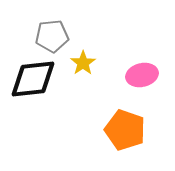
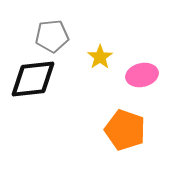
yellow star: moved 17 px right, 6 px up
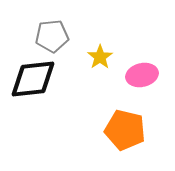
orange pentagon: rotated 6 degrees counterclockwise
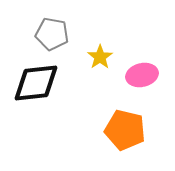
gray pentagon: moved 2 px up; rotated 16 degrees clockwise
black diamond: moved 3 px right, 4 px down
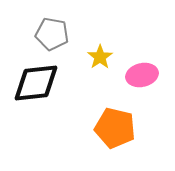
orange pentagon: moved 10 px left, 2 px up
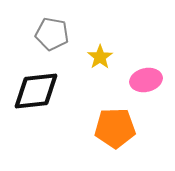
pink ellipse: moved 4 px right, 5 px down
black diamond: moved 8 px down
orange pentagon: rotated 15 degrees counterclockwise
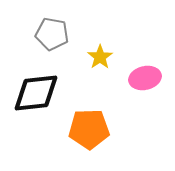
pink ellipse: moved 1 px left, 2 px up
black diamond: moved 2 px down
orange pentagon: moved 26 px left, 1 px down
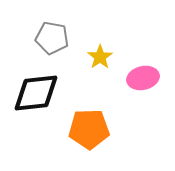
gray pentagon: moved 4 px down
pink ellipse: moved 2 px left
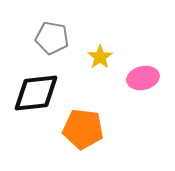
orange pentagon: moved 6 px left; rotated 9 degrees clockwise
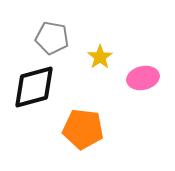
black diamond: moved 2 px left, 6 px up; rotated 9 degrees counterclockwise
